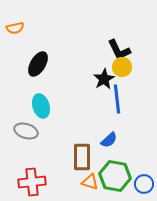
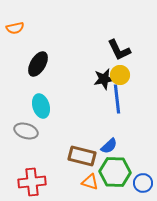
yellow circle: moved 2 px left, 8 px down
black star: rotated 20 degrees clockwise
blue semicircle: moved 6 px down
brown rectangle: moved 1 px up; rotated 76 degrees counterclockwise
green hexagon: moved 4 px up; rotated 8 degrees counterclockwise
blue circle: moved 1 px left, 1 px up
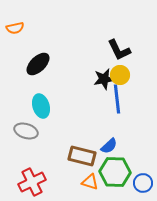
black ellipse: rotated 15 degrees clockwise
red cross: rotated 20 degrees counterclockwise
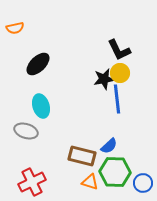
yellow circle: moved 2 px up
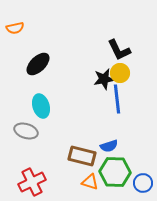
blue semicircle: rotated 24 degrees clockwise
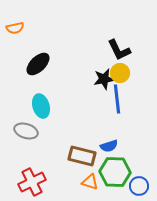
blue circle: moved 4 px left, 3 px down
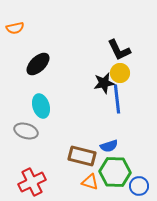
black star: moved 4 px down
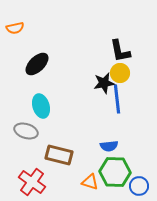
black L-shape: moved 1 px right, 1 px down; rotated 15 degrees clockwise
black ellipse: moved 1 px left
blue semicircle: rotated 12 degrees clockwise
brown rectangle: moved 23 px left, 1 px up
red cross: rotated 28 degrees counterclockwise
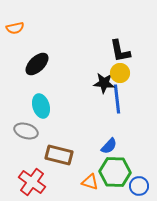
black star: rotated 15 degrees clockwise
blue semicircle: rotated 42 degrees counterclockwise
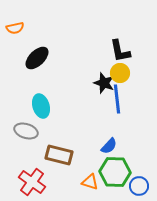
black ellipse: moved 6 px up
black star: rotated 15 degrees clockwise
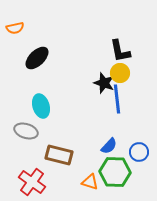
blue circle: moved 34 px up
